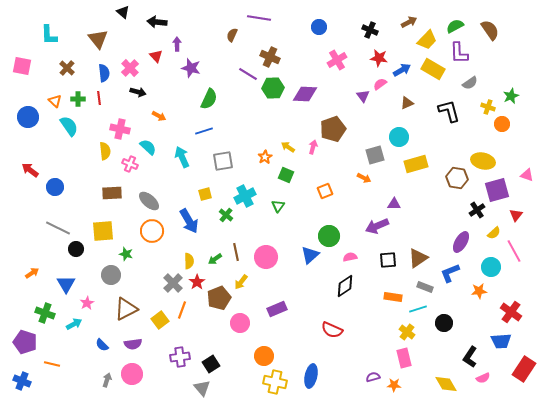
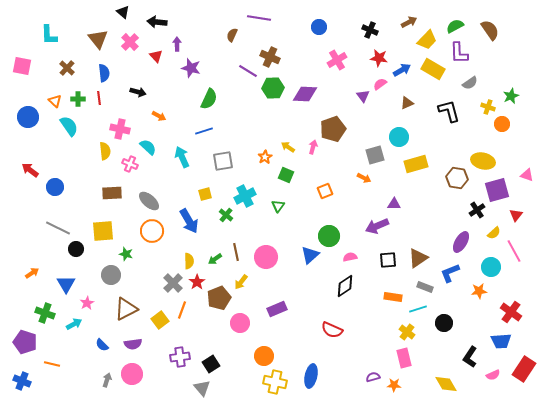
pink cross at (130, 68): moved 26 px up
purple line at (248, 74): moved 3 px up
pink semicircle at (483, 378): moved 10 px right, 3 px up
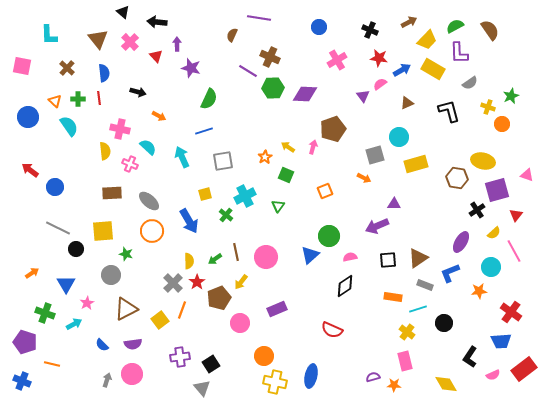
gray rectangle at (425, 287): moved 2 px up
pink rectangle at (404, 358): moved 1 px right, 3 px down
red rectangle at (524, 369): rotated 20 degrees clockwise
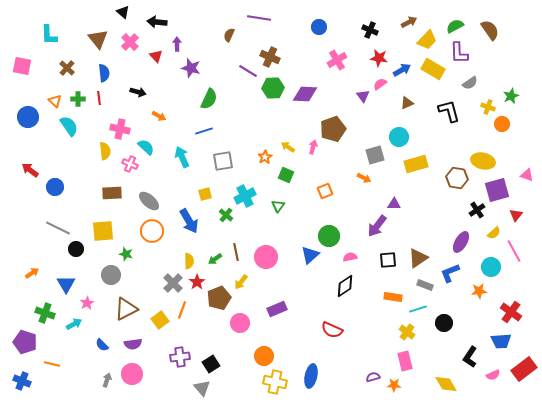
brown semicircle at (232, 35): moved 3 px left
cyan semicircle at (148, 147): moved 2 px left
purple arrow at (377, 226): rotated 30 degrees counterclockwise
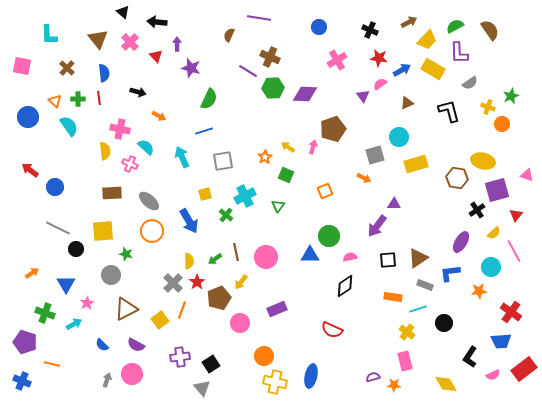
blue triangle at (310, 255): rotated 42 degrees clockwise
blue L-shape at (450, 273): rotated 15 degrees clockwise
purple semicircle at (133, 344): moved 3 px right, 1 px down; rotated 36 degrees clockwise
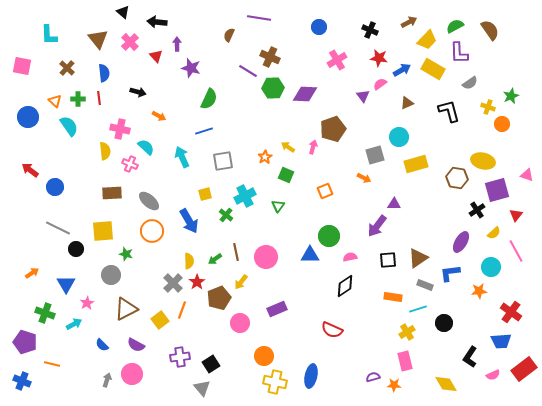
pink line at (514, 251): moved 2 px right
yellow cross at (407, 332): rotated 21 degrees clockwise
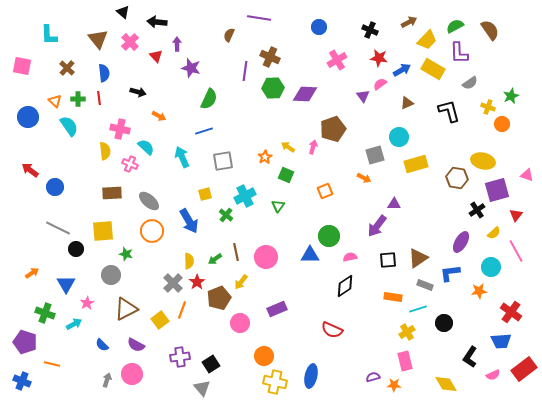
purple line at (248, 71): moved 3 px left; rotated 66 degrees clockwise
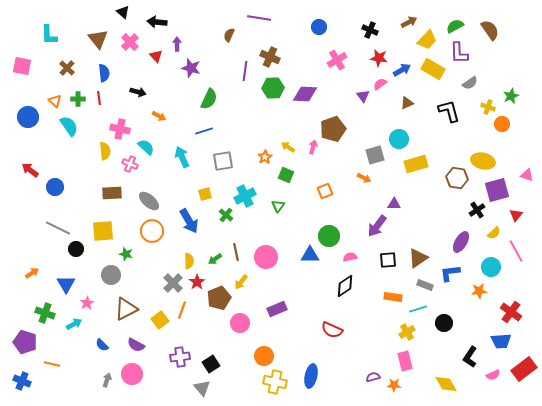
cyan circle at (399, 137): moved 2 px down
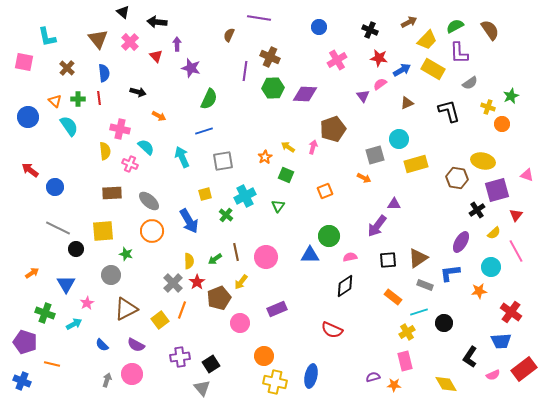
cyan L-shape at (49, 35): moved 2 px left, 2 px down; rotated 10 degrees counterclockwise
pink square at (22, 66): moved 2 px right, 4 px up
orange rectangle at (393, 297): rotated 30 degrees clockwise
cyan line at (418, 309): moved 1 px right, 3 px down
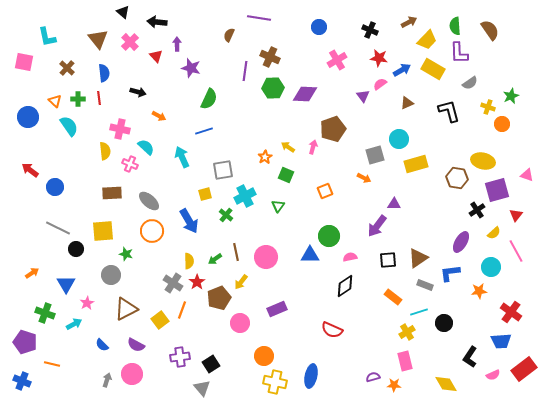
green semicircle at (455, 26): rotated 66 degrees counterclockwise
gray square at (223, 161): moved 9 px down
gray cross at (173, 283): rotated 12 degrees counterclockwise
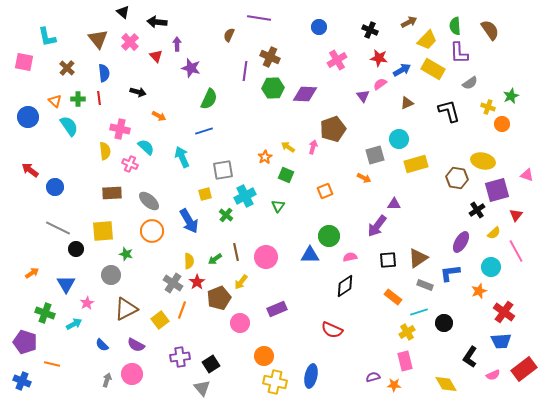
orange star at (479, 291): rotated 14 degrees counterclockwise
red cross at (511, 312): moved 7 px left
